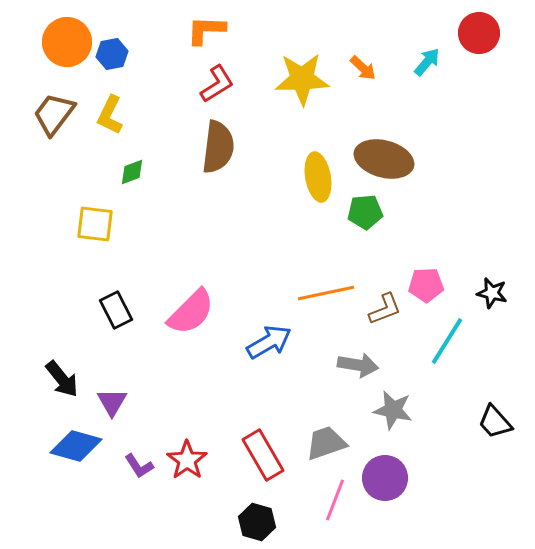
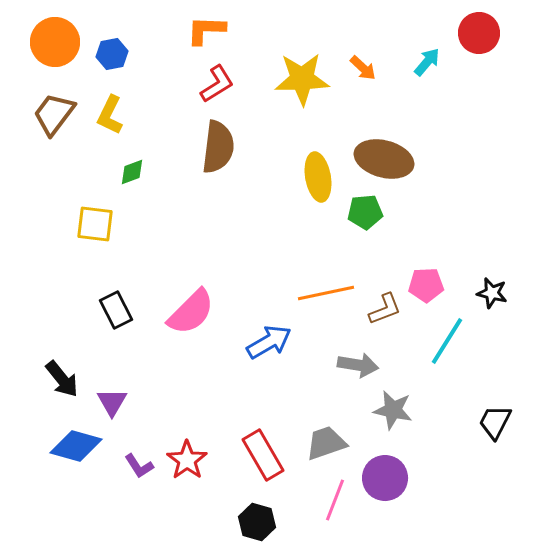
orange circle: moved 12 px left
black trapezoid: rotated 69 degrees clockwise
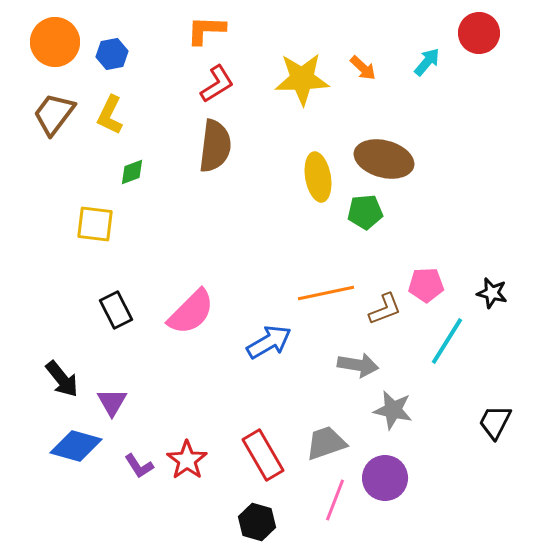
brown semicircle: moved 3 px left, 1 px up
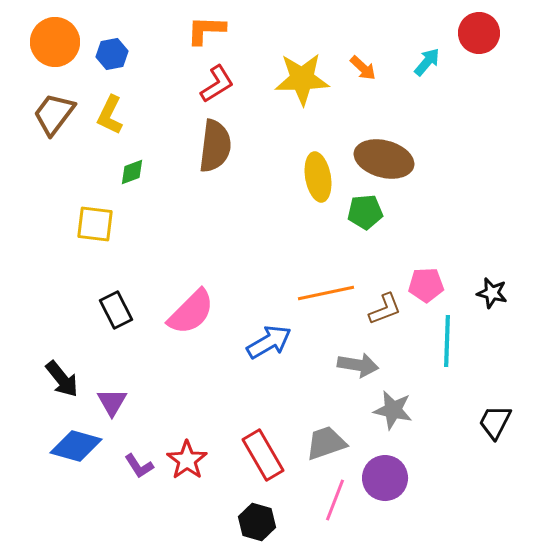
cyan line: rotated 30 degrees counterclockwise
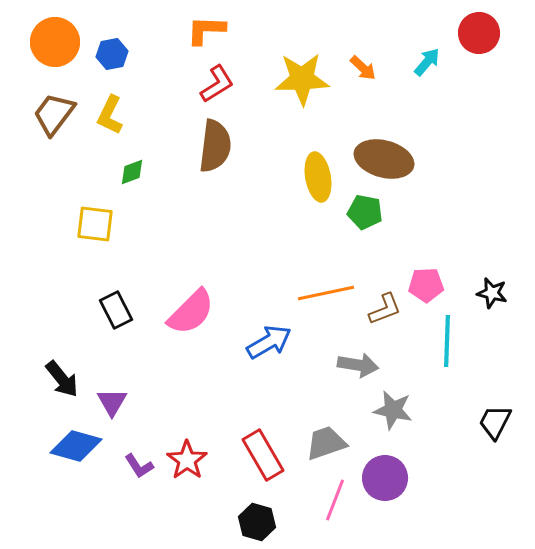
green pentagon: rotated 16 degrees clockwise
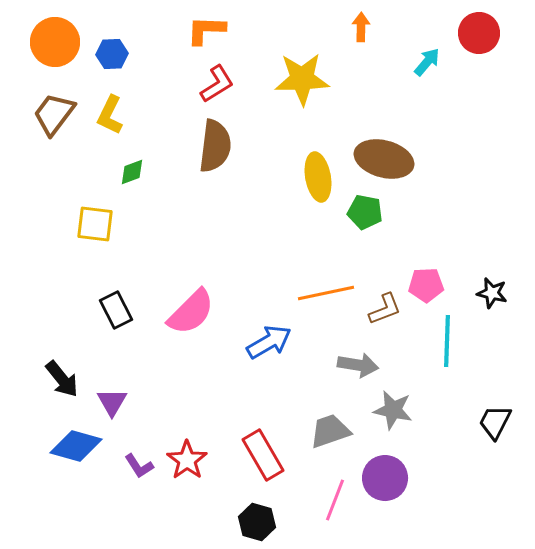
blue hexagon: rotated 8 degrees clockwise
orange arrow: moved 2 px left, 41 px up; rotated 132 degrees counterclockwise
gray trapezoid: moved 4 px right, 12 px up
